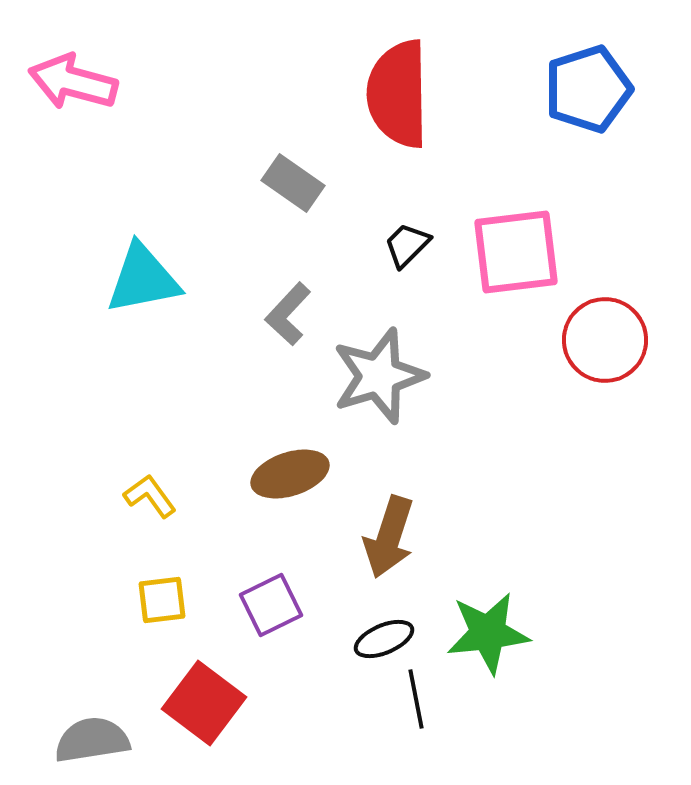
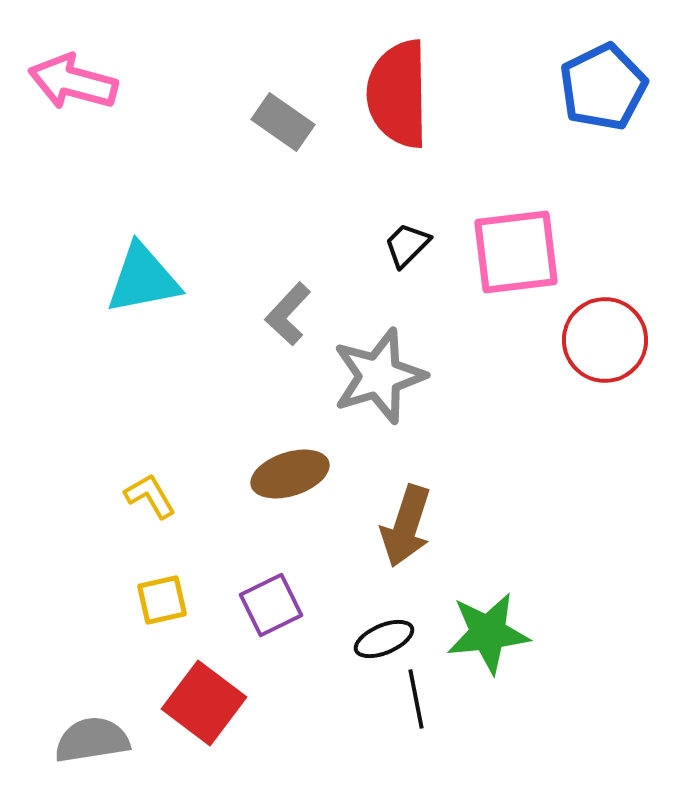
blue pentagon: moved 15 px right, 2 px up; rotated 8 degrees counterclockwise
gray rectangle: moved 10 px left, 61 px up
yellow L-shape: rotated 6 degrees clockwise
brown arrow: moved 17 px right, 11 px up
yellow square: rotated 6 degrees counterclockwise
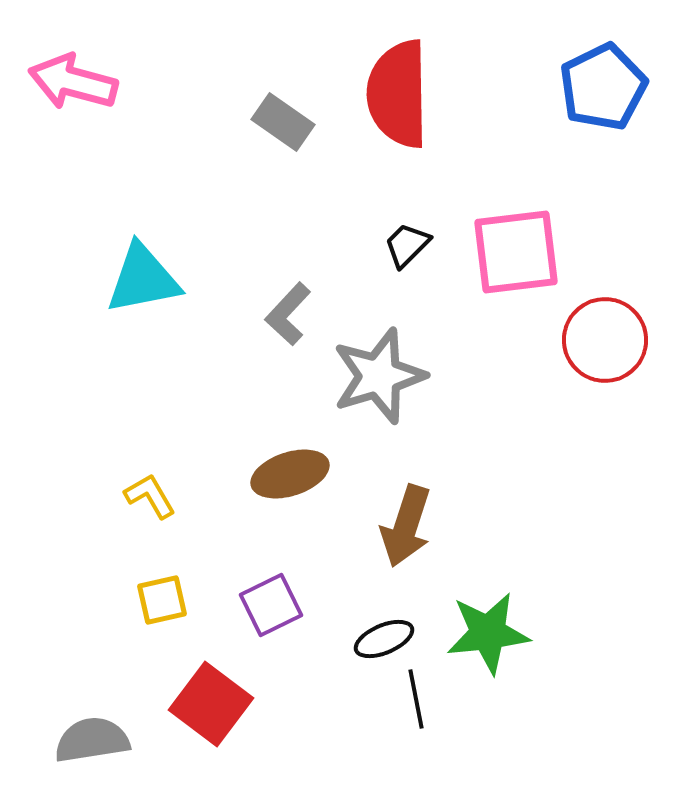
red square: moved 7 px right, 1 px down
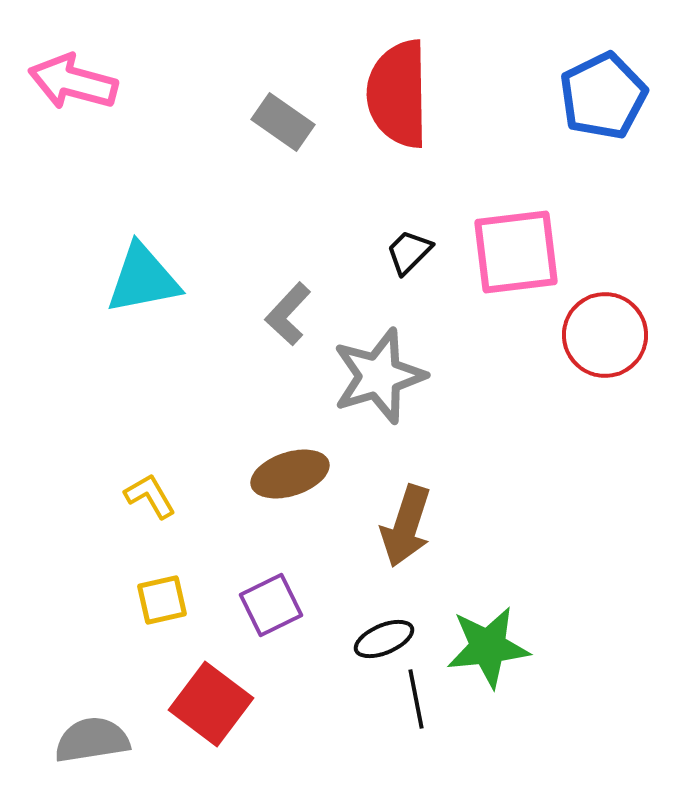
blue pentagon: moved 9 px down
black trapezoid: moved 2 px right, 7 px down
red circle: moved 5 px up
green star: moved 14 px down
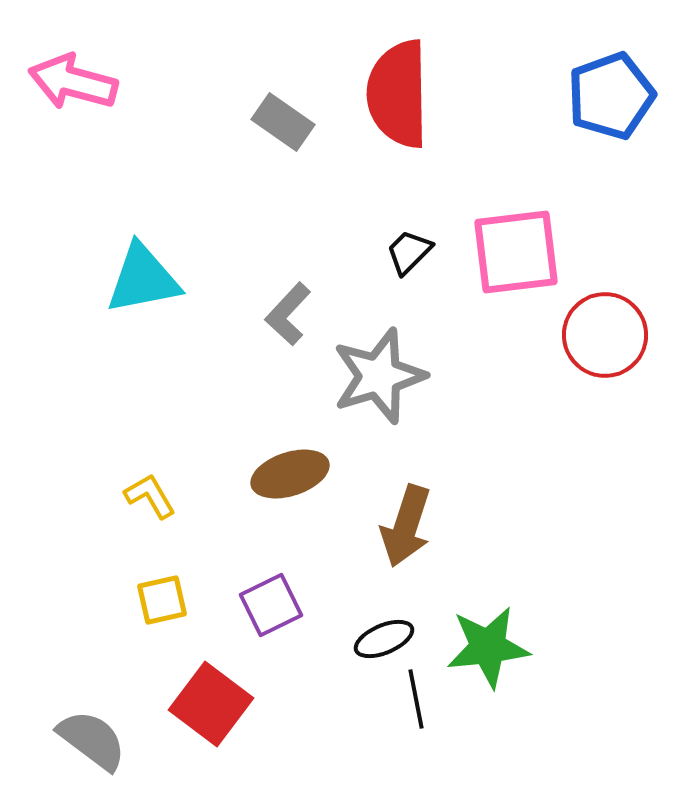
blue pentagon: moved 8 px right; rotated 6 degrees clockwise
gray semicircle: rotated 46 degrees clockwise
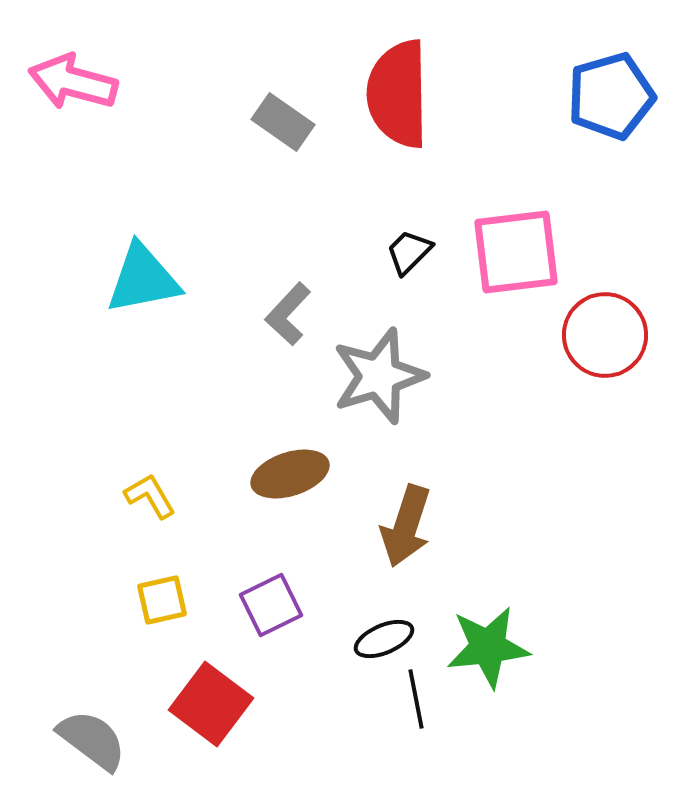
blue pentagon: rotated 4 degrees clockwise
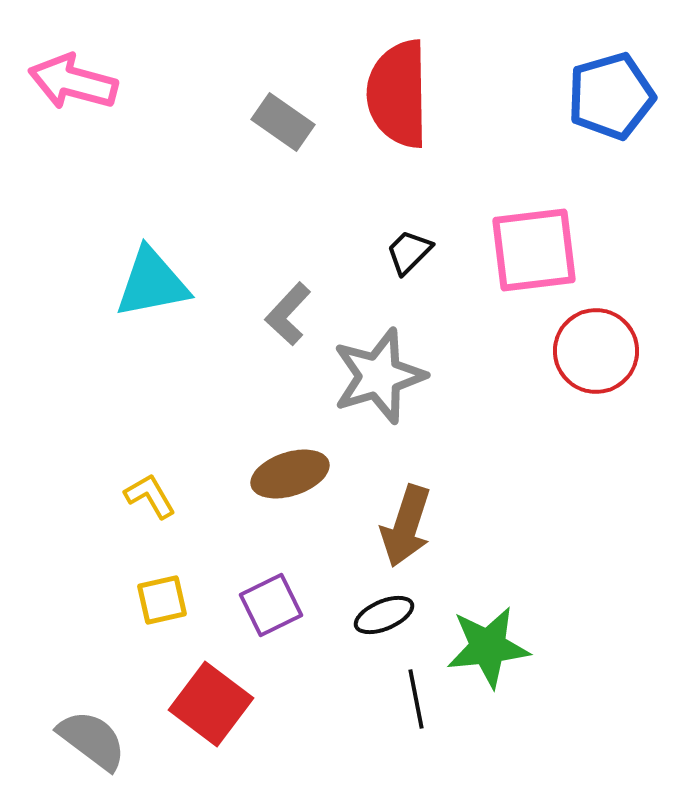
pink square: moved 18 px right, 2 px up
cyan triangle: moved 9 px right, 4 px down
red circle: moved 9 px left, 16 px down
black ellipse: moved 24 px up
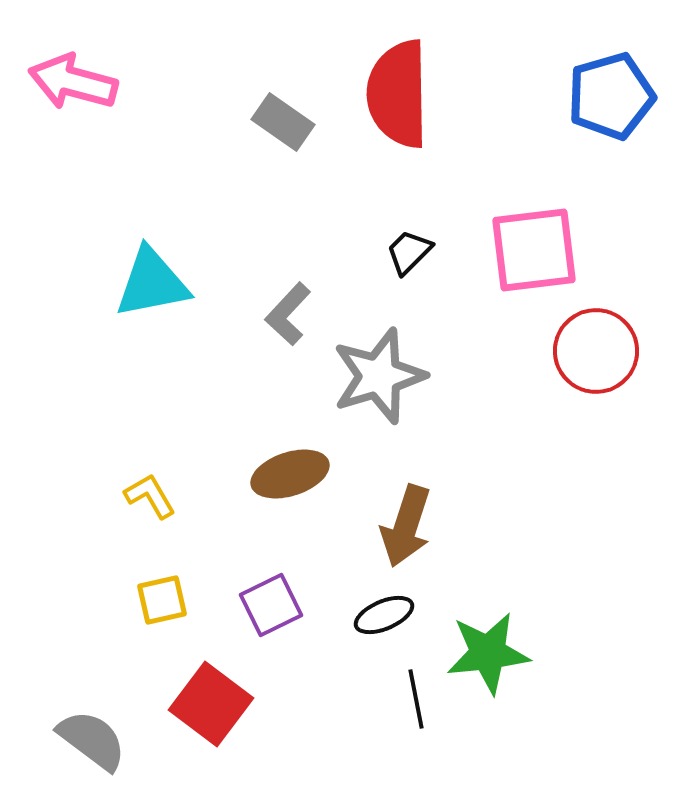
green star: moved 6 px down
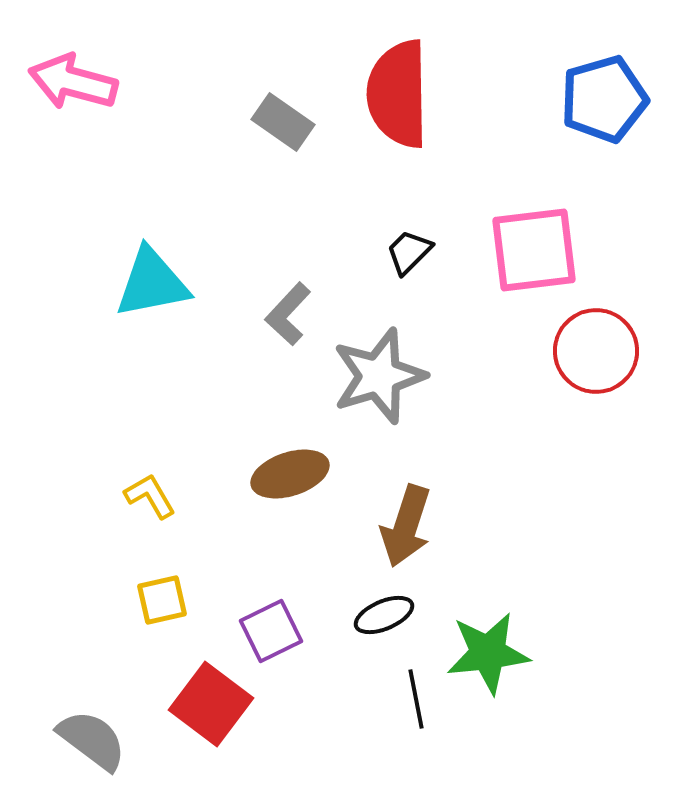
blue pentagon: moved 7 px left, 3 px down
purple square: moved 26 px down
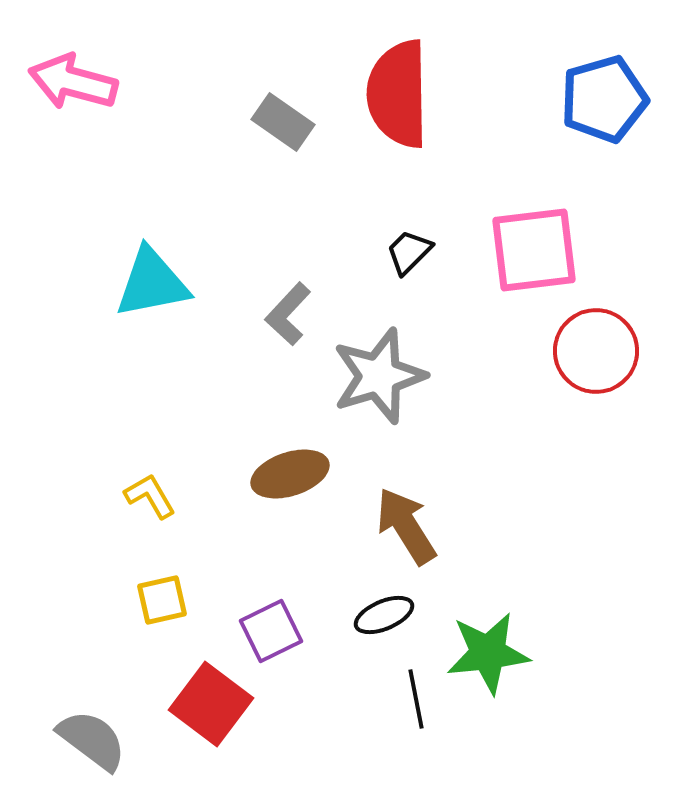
brown arrow: rotated 130 degrees clockwise
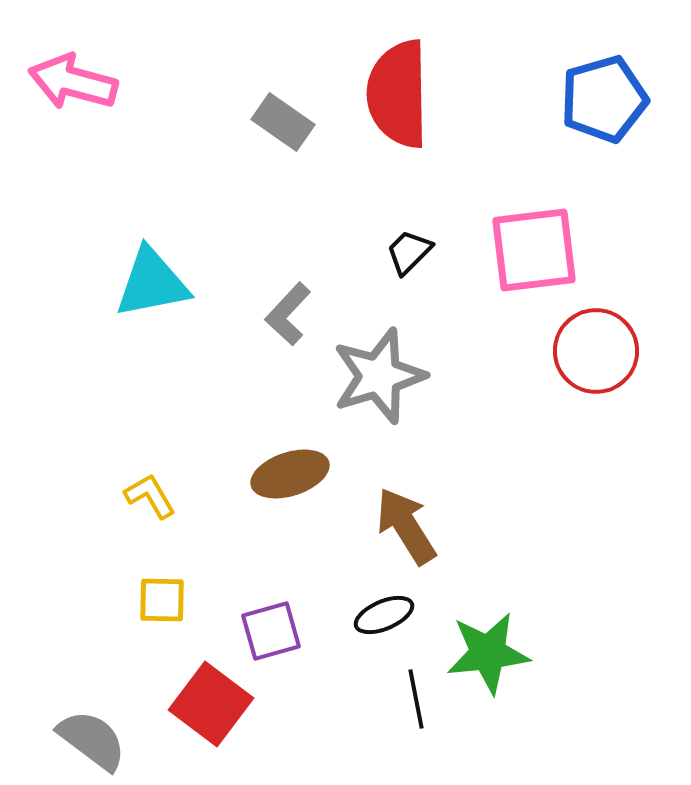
yellow square: rotated 14 degrees clockwise
purple square: rotated 10 degrees clockwise
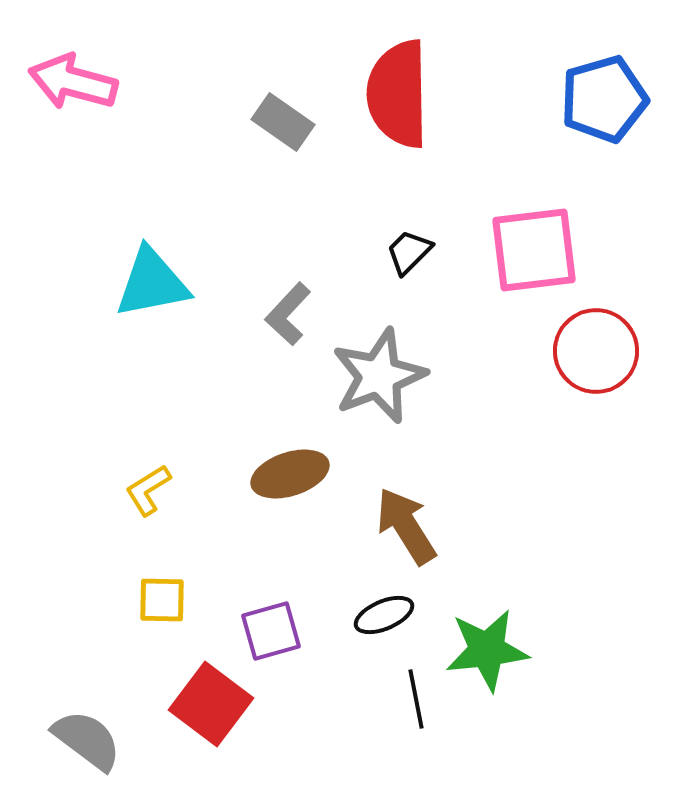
gray star: rotated 4 degrees counterclockwise
yellow L-shape: moved 2 px left, 6 px up; rotated 92 degrees counterclockwise
green star: moved 1 px left, 3 px up
gray semicircle: moved 5 px left
